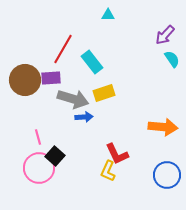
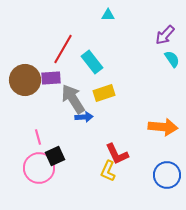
gray arrow: rotated 140 degrees counterclockwise
black square: rotated 24 degrees clockwise
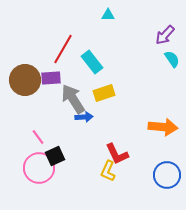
pink line: rotated 21 degrees counterclockwise
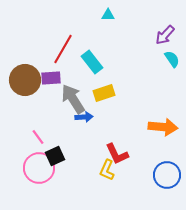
yellow L-shape: moved 1 px left, 1 px up
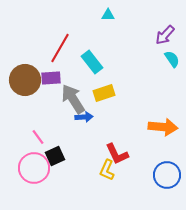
red line: moved 3 px left, 1 px up
pink circle: moved 5 px left
